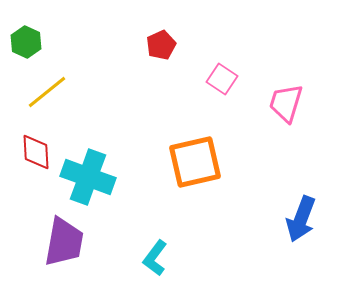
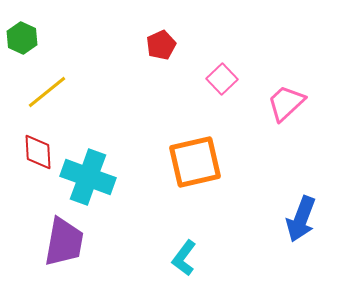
green hexagon: moved 4 px left, 4 px up
pink square: rotated 12 degrees clockwise
pink trapezoid: rotated 30 degrees clockwise
red diamond: moved 2 px right
cyan L-shape: moved 29 px right
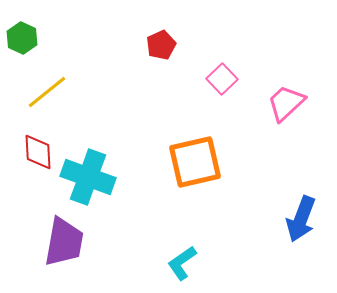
cyan L-shape: moved 2 px left, 5 px down; rotated 18 degrees clockwise
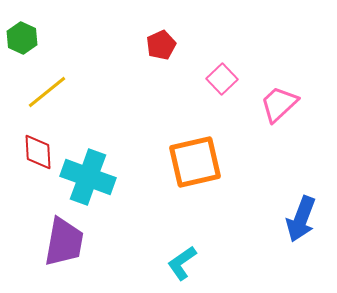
pink trapezoid: moved 7 px left, 1 px down
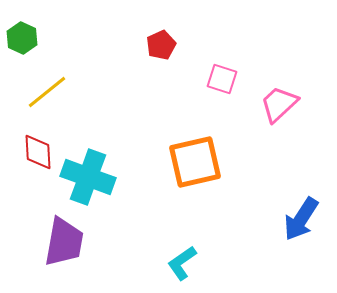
pink square: rotated 28 degrees counterclockwise
blue arrow: rotated 12 degrees clockwise
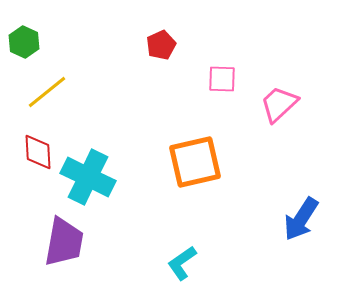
green hexagon: moved 2 px right, 4 px down
pink square: rotated 16 degrees counterclockwise
cyan cross: rotated 6 degrees clockwise
